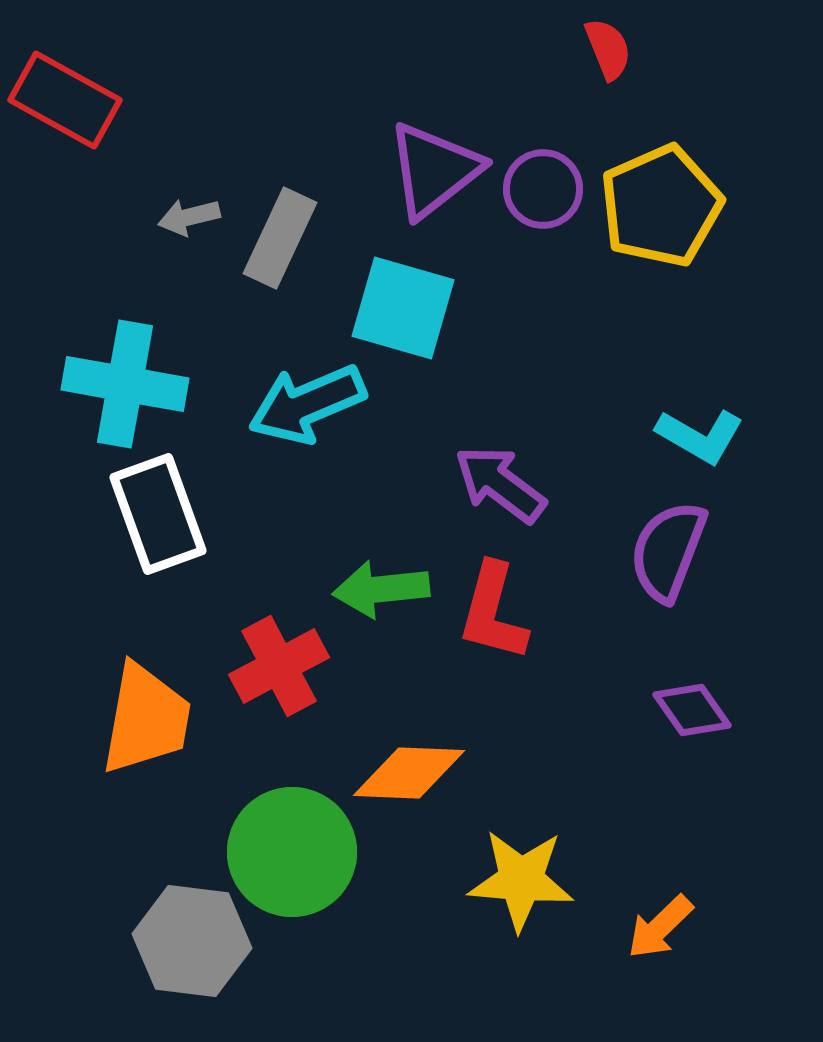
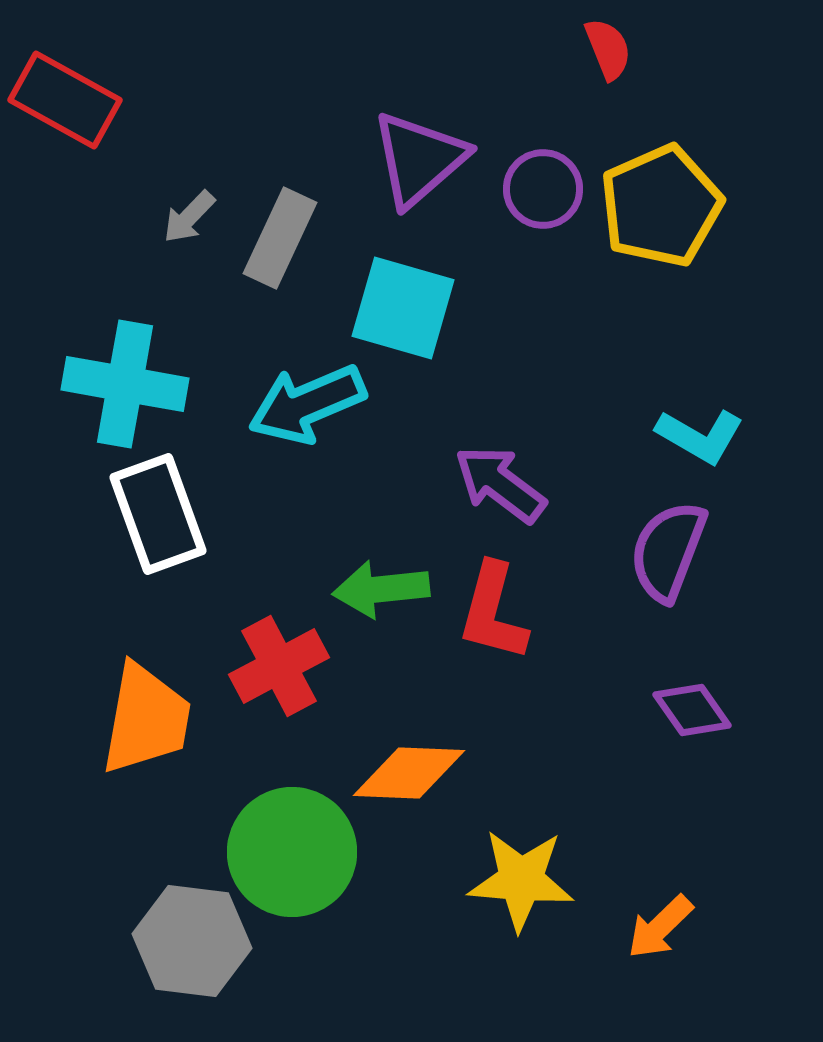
purple triangle: moved 15 px left, 11 px up; rotated 3 degrees counterclockwise
gray arrow: rotated 32 degrees counterclockwise
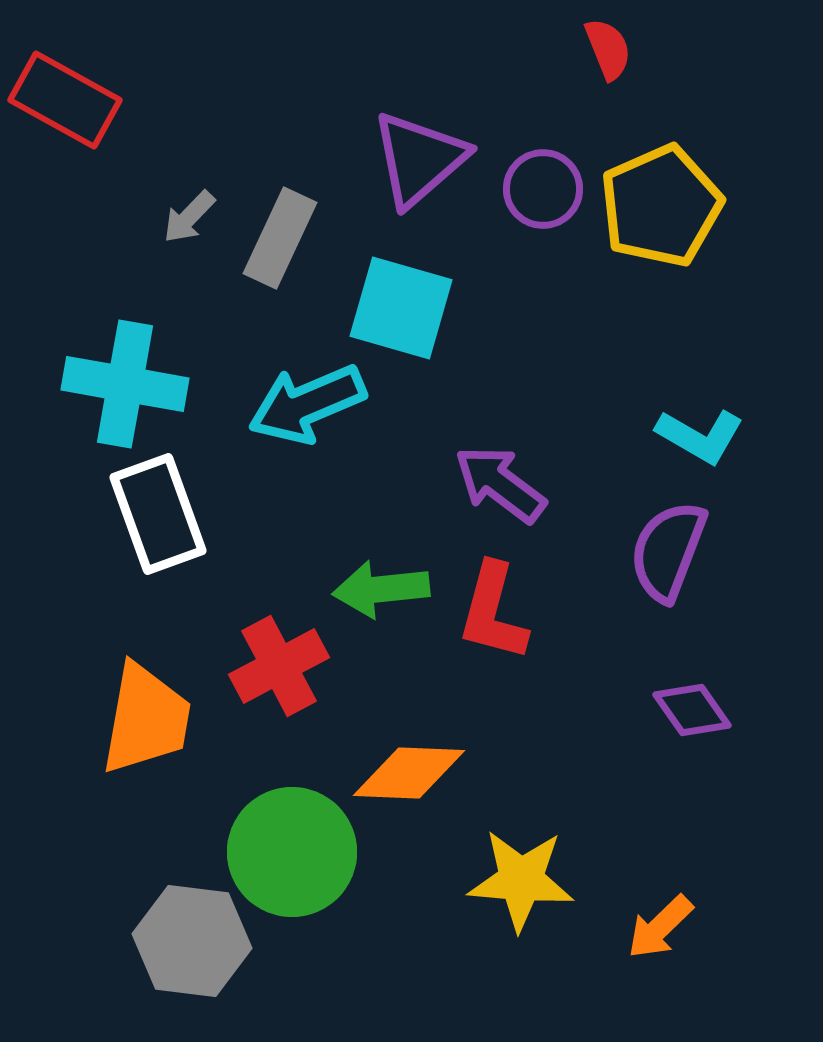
cyan square: moved 2 px left
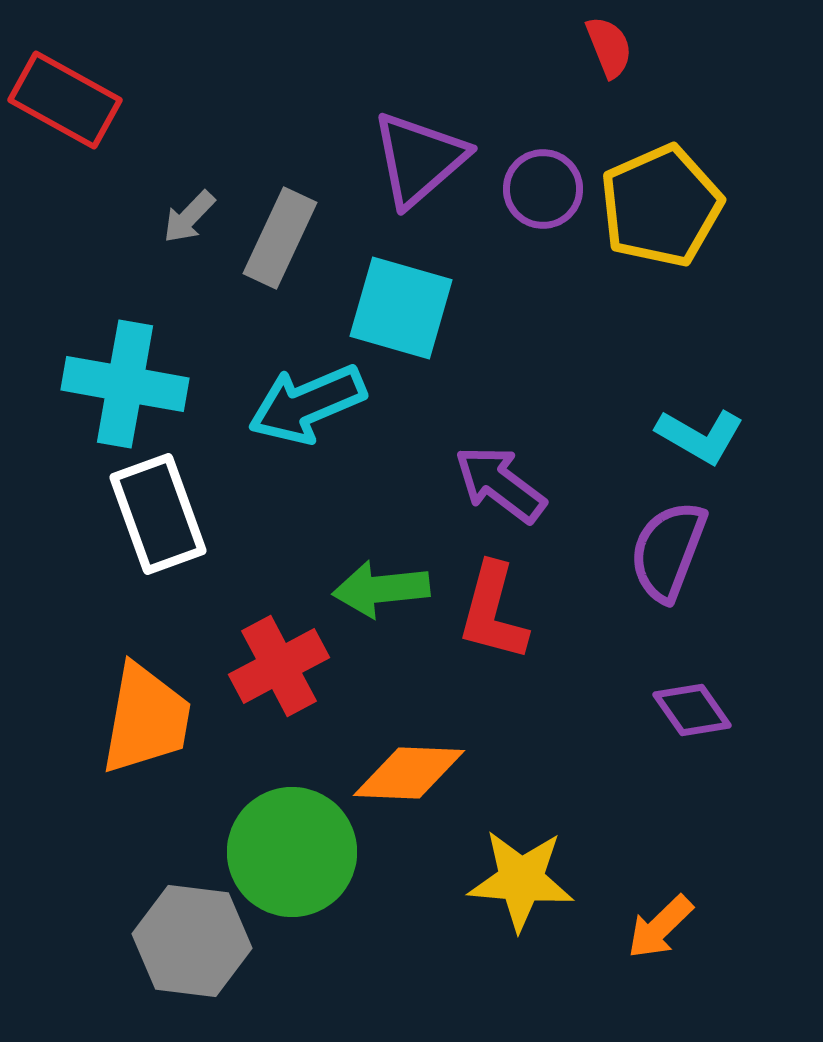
red semicircle: moved 1 px right, 2 px up
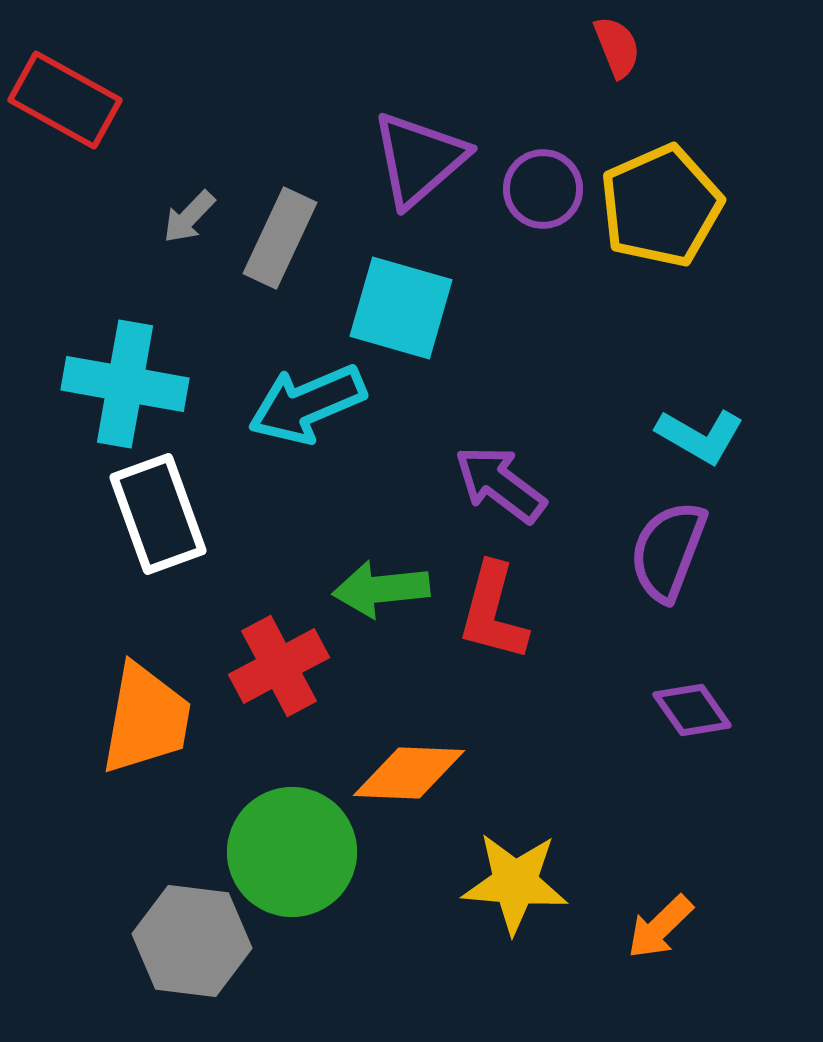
red semicircle: moved 8 px right
yellow star: moved 6 px left, 3 px down
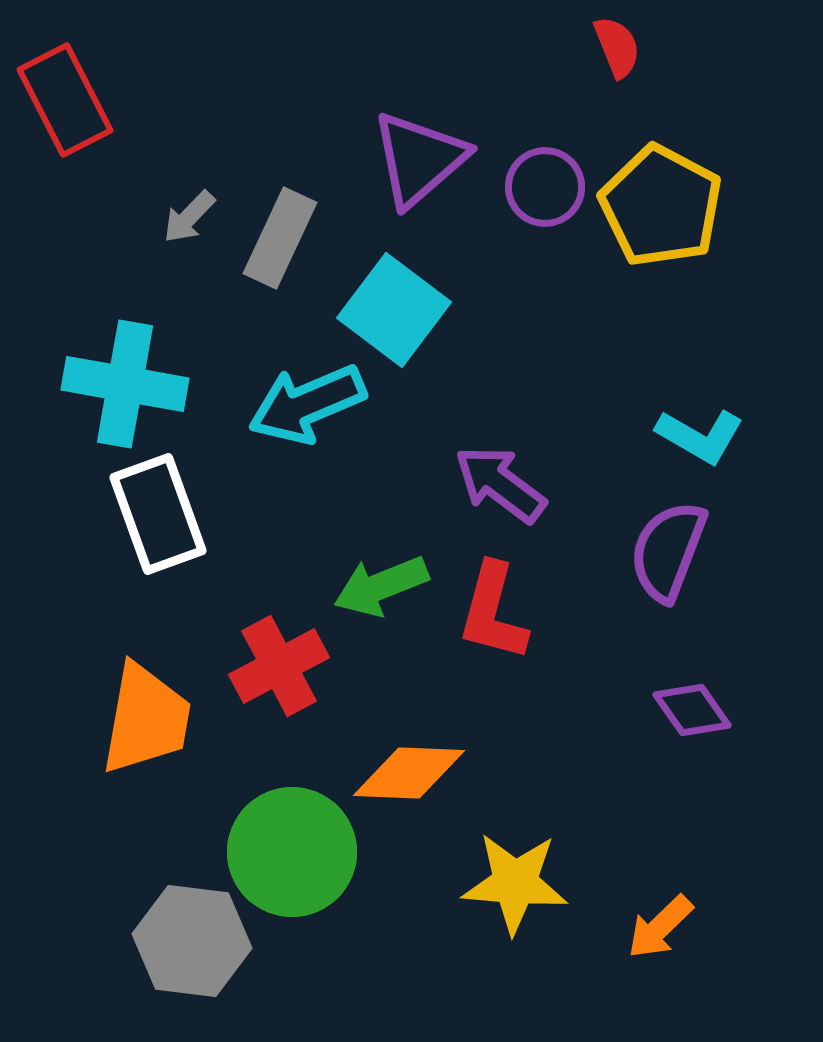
red rectangle: rotated 34 degrees clockwise
purple circle: moved 2 px right, 2 px up
yellow pentagon: rotated 20 degrees counterclockwise
cyan square: moved 7 px left, 2 px down; rotated 21 degrees clockwise
green arrow: moved 3 px up; rotated 16 degrees counterclockwise
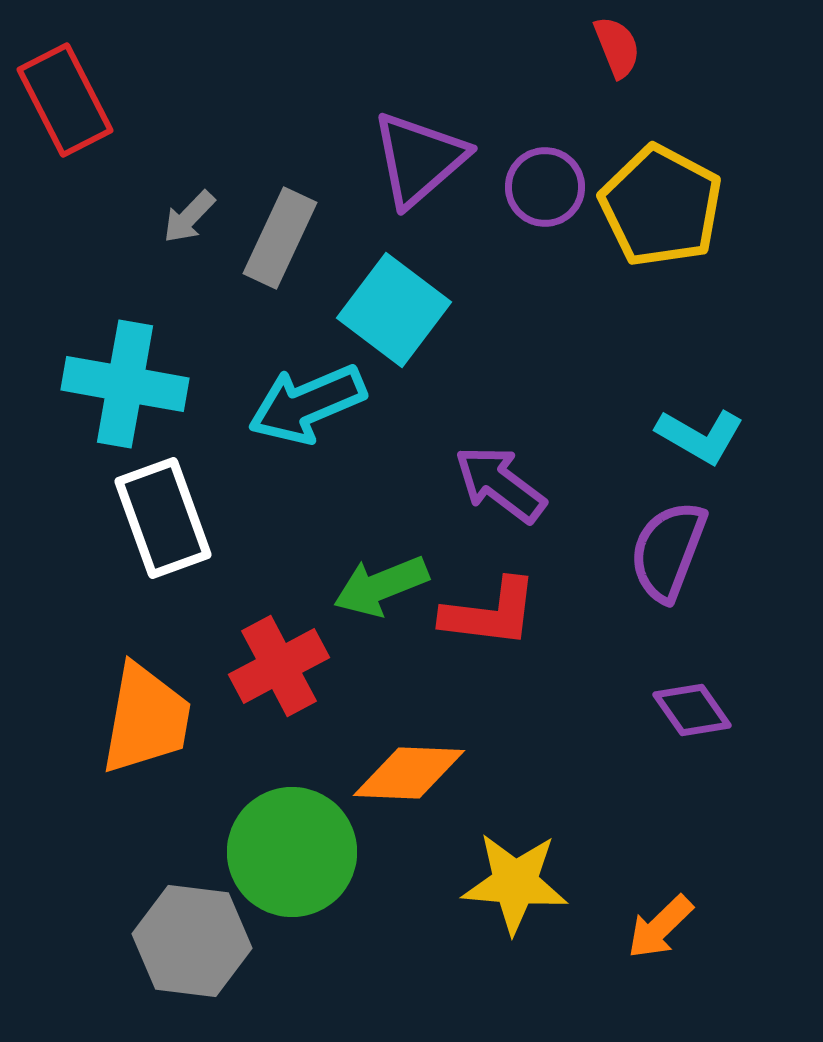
white rectangle: moved 5 px right, 4 px down
red L-shape: moved 3 px left, 1 px down; rotated 98 degrees counterclockwise
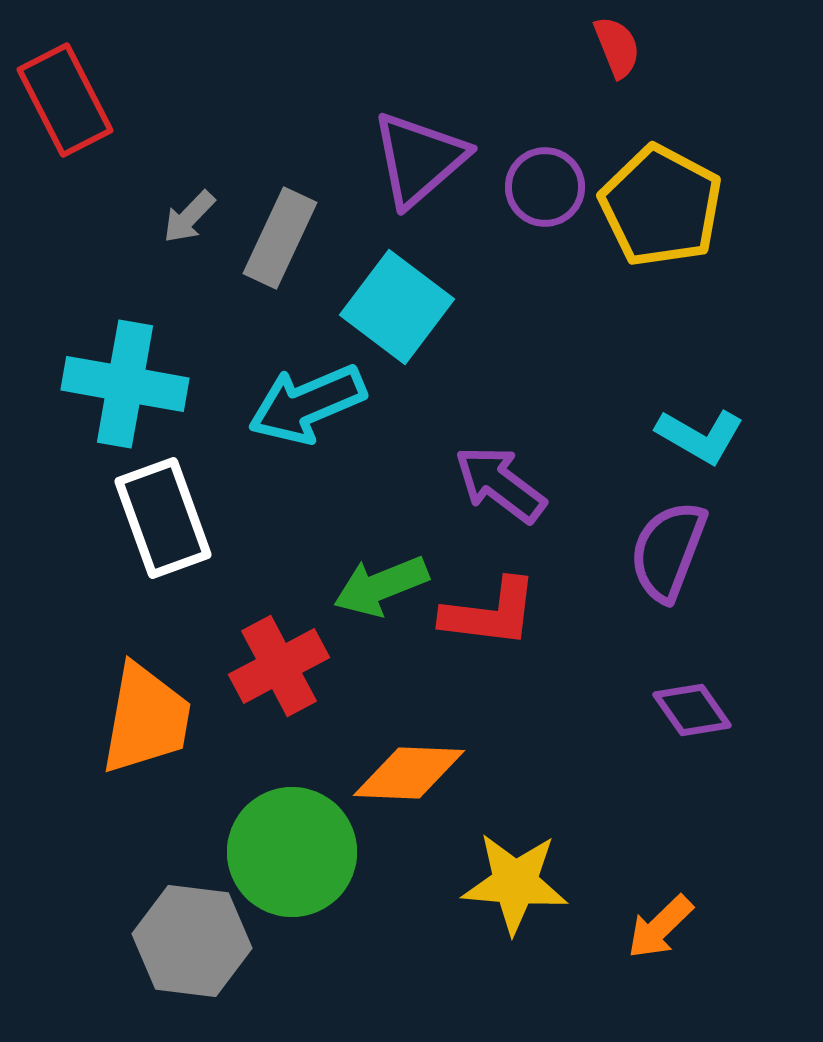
cyan square: moved 3 px right, 3 px up
